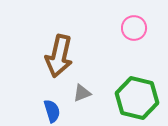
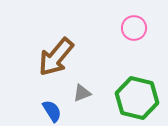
brown arrow: moved 3 px left, 1 px down; rotated 27 degrees clockwise
blue semicircle: rotated 15 degrees counterclockwise
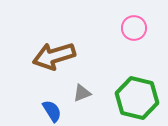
brown arrow: moved 2 px left, 1 px up; rotated 33 degrees clockwise
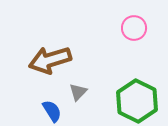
brown arrow: moved 4 px left, 4 px down
gray triangle: moved 4 px left, 1 px up; rotated 24 degrees counterclockwise
green hexagon: moved 3 px down; rotated 12 degrees clockwise
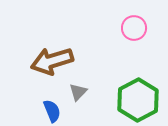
brown arrow: moved 2 px right, 1 px down
green hexagon: moved 1 px right, 1 px up; rotated 6 degrees clockwise
blue semicircle: rotated 10 degrees clockwise
